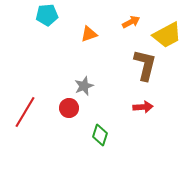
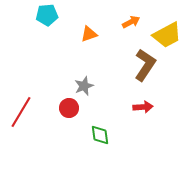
brown L-shape: rotated 20 degrees clockwise
red line: moved 4 px left
green diamond: rotated 25 degrees counterclockwise
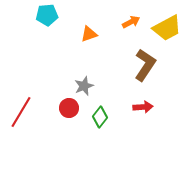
yellow trapezoid: moved 7 px up
green diamond: moved 18 px up; rotated 45 degrees clockwise
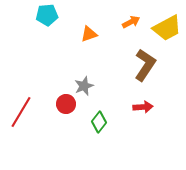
red circle: moved 3 px left, 4 px up
green diamond: moved 1 px left, 5 px down
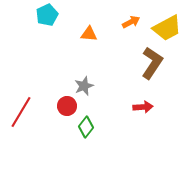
cyan pentagon: rotated 20 degrees counterclockwise
orange triangle: rotated 24 degrees clockwise
brown L-shape: moved 7 px right, 2 px up
red circle: moved 1 px right, 2 px down
green diamond: moved 13 px left, 5 px down
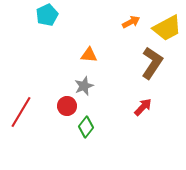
orange triangle: moved 21 px down
red arrow: rotated 42 degrees counterclockwise
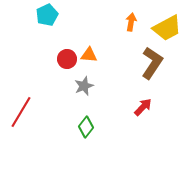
orange arrow: rotated 54 degrees counterclockwise
red circle: moved 47 px up
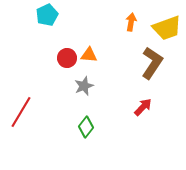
yellow trapezoid: rotated 8 degrees clockwise
red circle: moved 1 px up
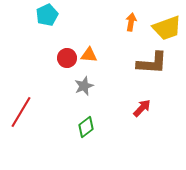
brown L-shape: rotated 60 degrees clockwise
red arrow: moved 1 px left, 1 px down
green diamond: rotated 15 degrees clockwise
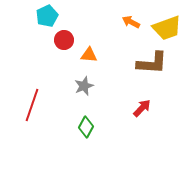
cyan pentagon: moved 1 px down
orange arrow: rotated 72 degrees counterclockwise
red circle: moved 3 px left, 18 px up
red line: moved 11 px right, 7 px up; rotated 12 degrees counterclockwise
green diamond: rotated 25 degrees counterclockwise
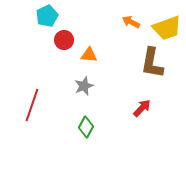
brown L-shape: rotated 96 degrees clockwise
